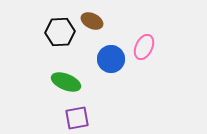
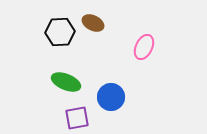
brown ellipse: moved 1 px right, 2 px down
blue circle: moved 38 px down
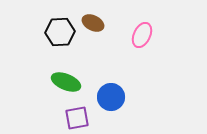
pink ellipse: moved 2 px left, 12 px up
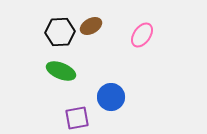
brown ellipse: moved 2 px left, 3 px down; rotated 55 degrees counterclockwise
pink ellipse: rotated 10 degrees clockwise
green ellipse: moved 5 px left, 11 px up
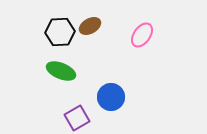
brown ellipse: moved 1 px left
purple square: rotated 20 degrees counterclockwise
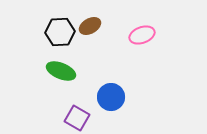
pink ellipse: rotated 35 degrees clockwise
purple square: rotated 30 degrees counterclockwise
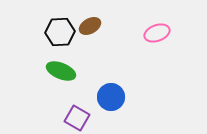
pink ellipse: moved 15 px right, 2 px up
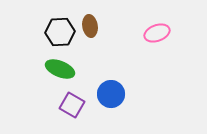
brown ellipse: rotated 70 degrees counterclockwise
green ellipse: moved 1 px left, 2 px up
blue circle: moved 3 px up
purple square: moved 5 px left, 13 px up
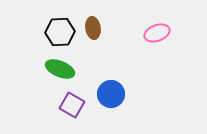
brown ellipse: moved 3 px right, 2 px down
